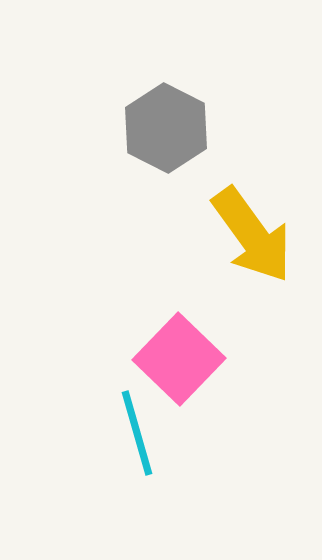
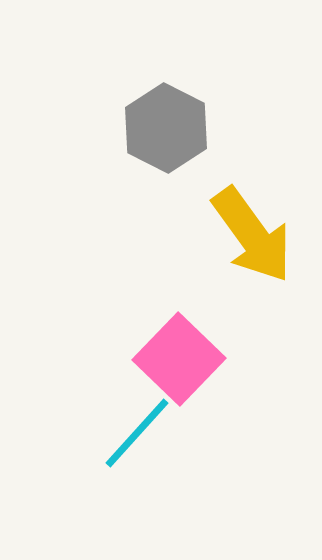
cyan line: rotated 58 degrees clockwise
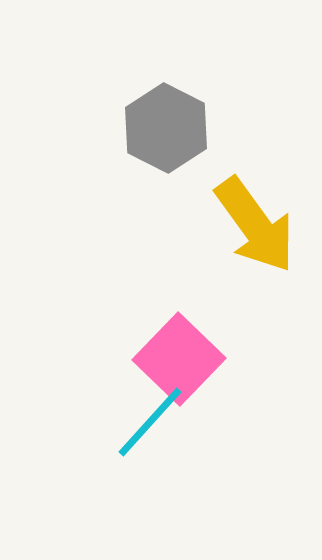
yellow arrow: moved 3 px right, 10 px up
cyan line: moved 13 px right, 11 px up
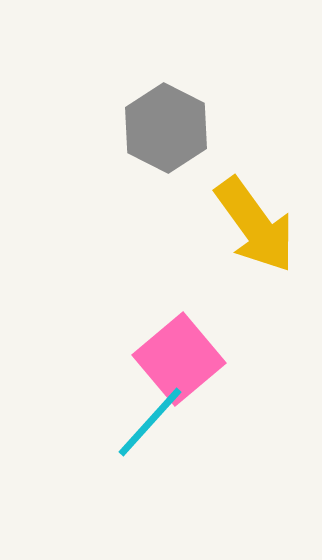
pink square: rotated 6 degrees clockwise
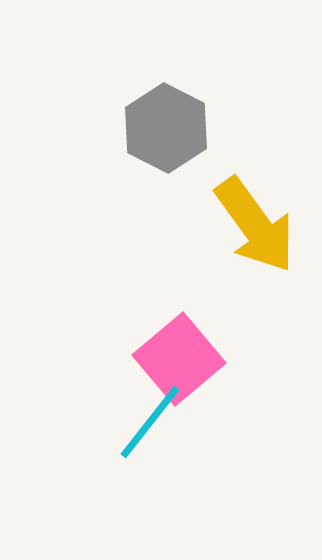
cyan line: rotated 4 degrees counterclockwise
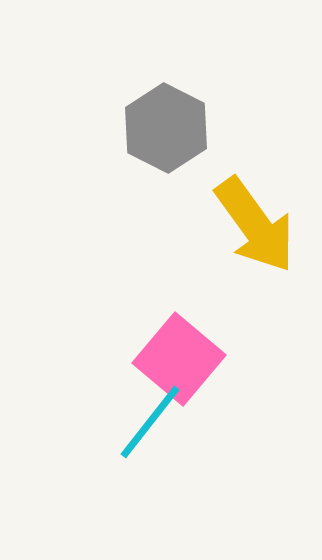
pink square: rotated 10 degrees counterclockwise
